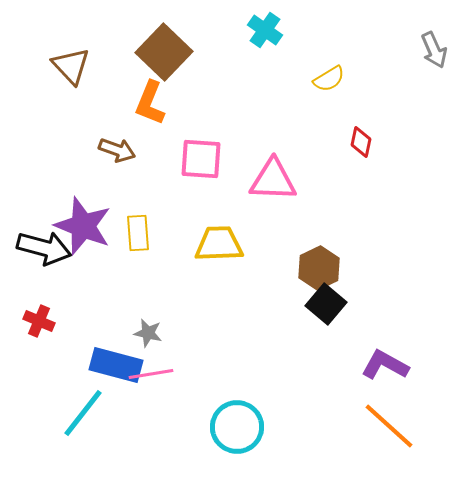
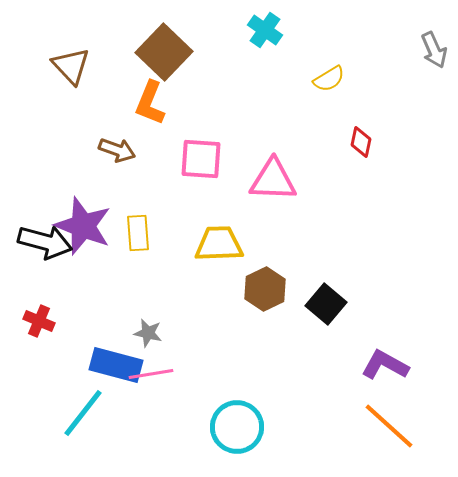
black arrow: moved 1 px right, 6 px up
brown hexagon: moved 54 px left, 21 px down
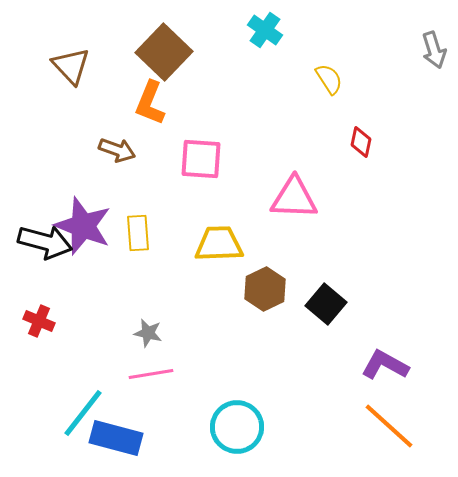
gray arrow: rotated 6 degrees clockwise
yellow semicircle: rotated 92 degrees counterclockwise
pink triangle: moved 21 px right, 18 px down
blue rectangle: moved 73 px down
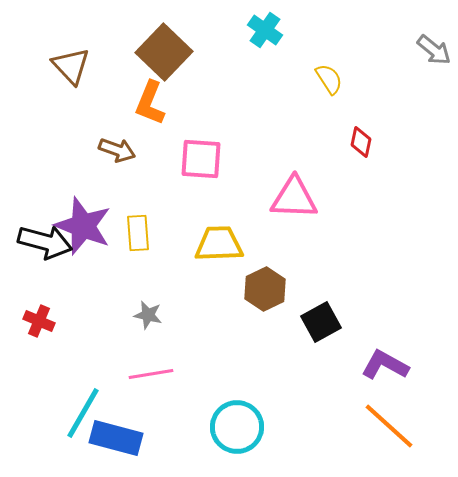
gray arrow: rotated 33 degrees counterclockwise
black square: moved 5 px left, 18 px down; rotated 21 degrees clockwise
gray star: moved 18 px up
cyan line: rotated 8 degrees counterclockwise
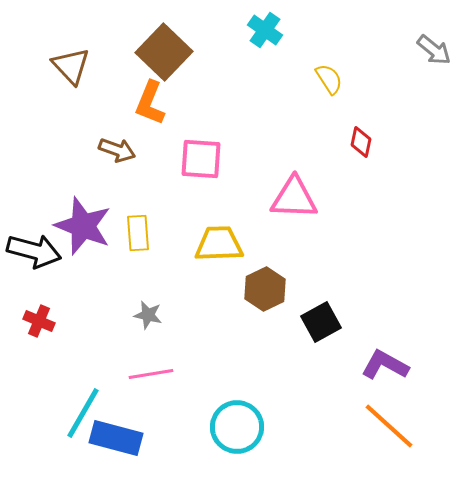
black arrow: moved 11 px left, 9 px down
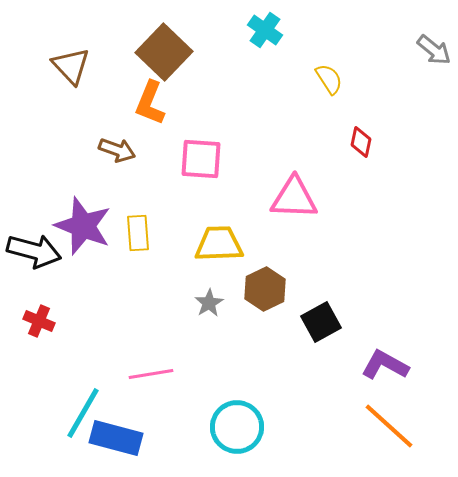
gray star: moved 61 px right, 12 px up; rotated 28 degrees clockwise
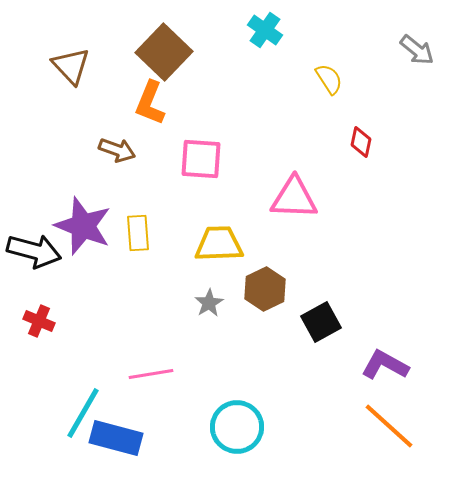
gray arrow: moved 17 px left
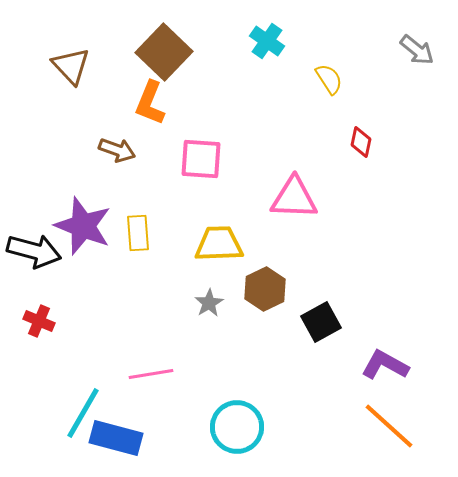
cyan cross: moved 2 px right, 11 px down
